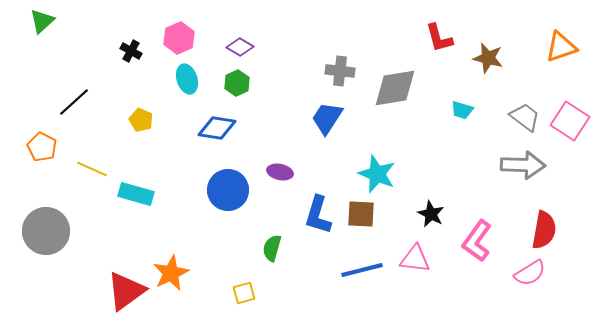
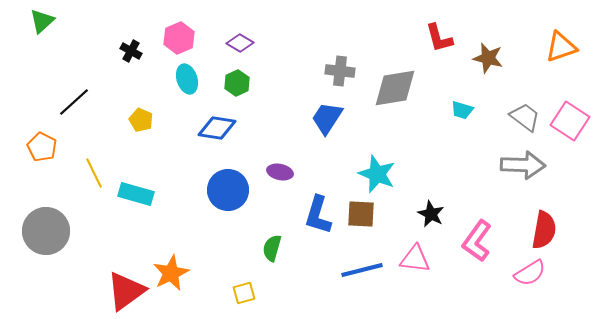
purple diamond: moved 4 px up
yellow line: moved 2 px right, 4 px down; rotated 40 degrees clockwise
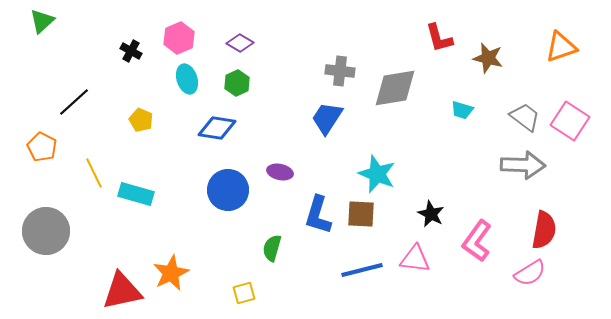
red triangle: moved 4 px left; rotated 24 degrees clockwise
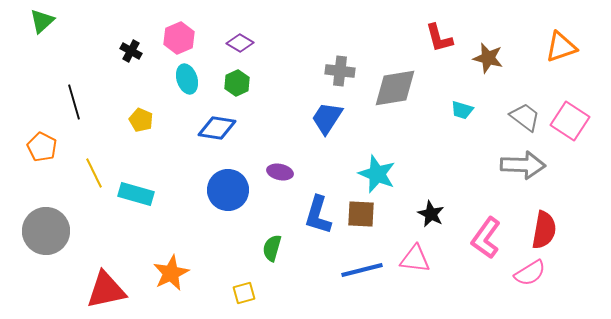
black line: rotated 64 degrees counterclockwise
pink L-shape: moved 9 px right, 3 px up
red triangle: moved 16 px left, 1 px up
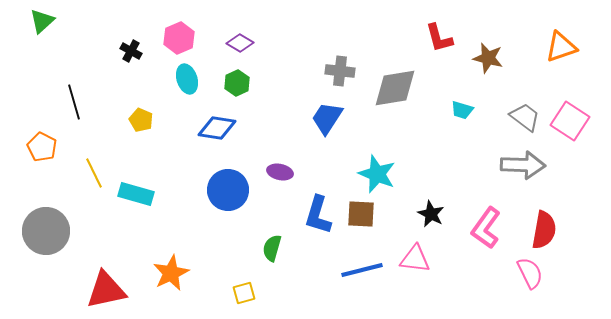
pink L-shape: moved 10 px up
pink semicircle: rotated 84 degrees counterclockwise
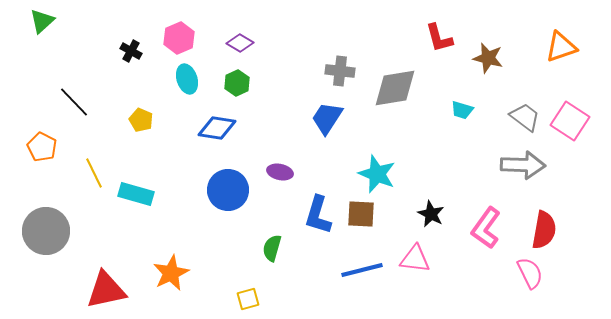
black line: rotated 28 degrees counterclockwise
yellow square: moved 4 px right, 6 px down
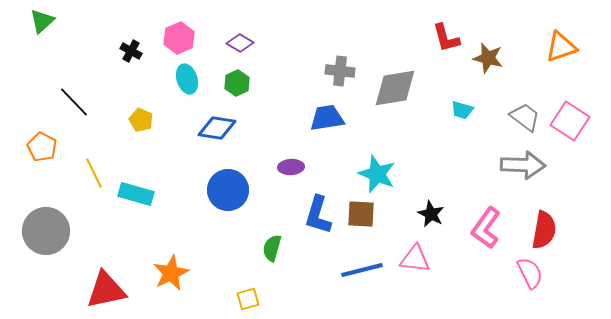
red L-shape: moved 7 px right
blue trapezoid: rotated 48 degrees clockwise
purple ellipse: moved 11 px right, 5 px up; rotated 15 degrees counterclockwise
